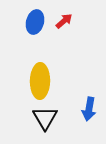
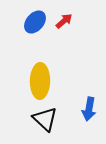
blue ellipse: rotated 25 degrees clockwise
black triangle: moved 1 px down; rotated 16 degrees counterclockwise
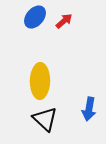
blue ellipse: moved 5 px up
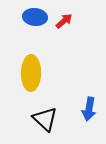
blue ellipse: rotated 55 degrees clockwise
yellow ellipse: moved 9 px left, 8 px up
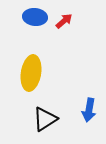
yellow ellipse: rotated 8 degrees clockwise
blue arrow: moved 1 px down
black triangle: rotated 44 degrees clockwise
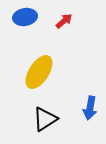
blue ellipse: moved 10 px left; rotated 15 degrees counterclockwise
yellow ellipse: moved 8 px right, 1 px up; rotated 24 degrees clockwise
blue arrow: moved 1 px right, 2 px up
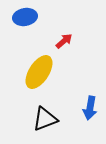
red arrow: moved 20 px down
black triangle: rotated 12 degrees clockwise
